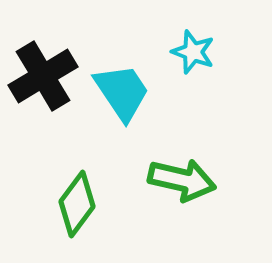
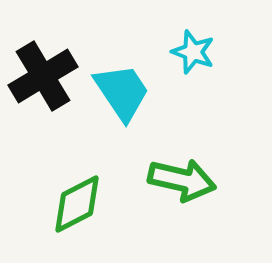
green diamond: rotated 26 degrees clockwise
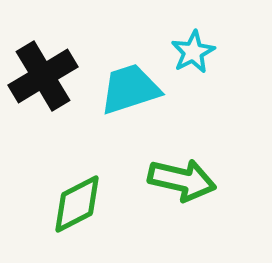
cyan star: rotated 24 degrees clockwise
cyan trapezoid: moved 8 px right, 3 px up; rotated 74 degrees counterclockwise
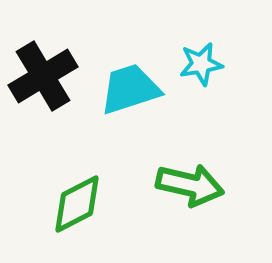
cyan star: moved 8 px right, 12 px down; rotated 18 degrees clockwise
green arrow: moved 8 px right, 5 px down
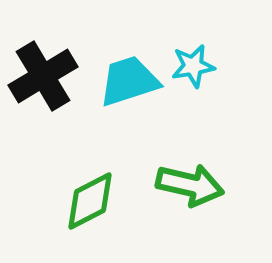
cyan star: moved 8 px left, 2 px down
cyan trapezoid: moved 1 px left, 8 px up
green diamond: moved 13 px right, 3 px up
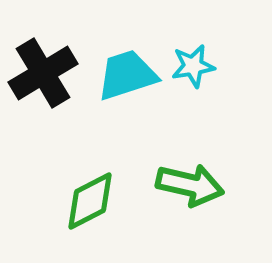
black cross: moved 3 px up
cyan trapezoid: moved 2 px left, 6 px up
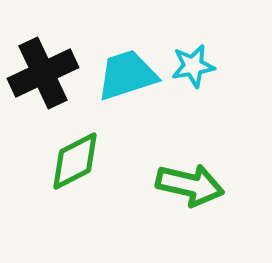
black cross: rotated 6 degrees clockwise
green diamond: moved 15 px left, 40 px up
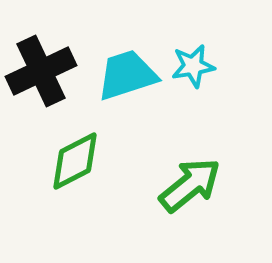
black cross: moved 2 px left, 2 px up
green arrow: rotated 52 degrees counterclockwise
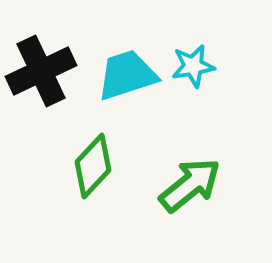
green diamond: moved 18 px right, 5 px down; rotated 20 degrees counterclockwise
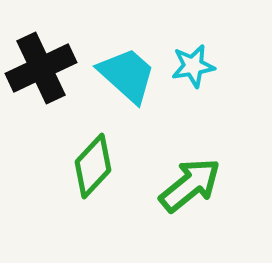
black cross: moved 3 px up
cyan trapezoid: rotated 60 degrees clockwise
